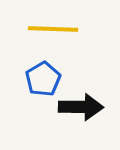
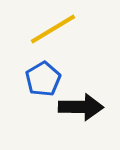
yellow line: rotated 33 degrees counterclockwise
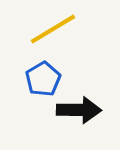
black arrow: moved 2 px left, 3 px down
